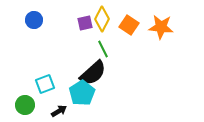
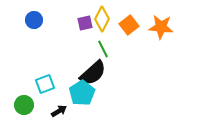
orange square: rotated 18 degrees clockwise
green circle: moved 1 px left
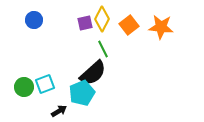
cyan pentagon: rotated 10 degrees clockwise
green circle: moved 18 px up
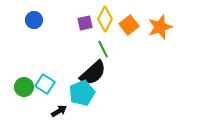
yellow diamond: moved 3 px right
orange star: moved 1 px left; rotated 25 degrees counterclockwise
cyan square: rotated 36 degrees counterclockwise
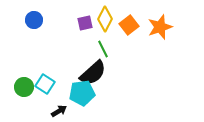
cyan pentagon: rotated 15 degrees clockwise
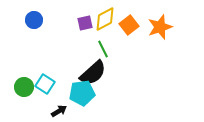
yellow diamond: rotated 35 degrees clockwise
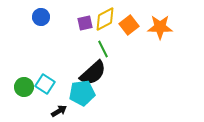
blue circle: moved 7 px right, 3 px up
orange star: rotated 20 degrees clockwise
